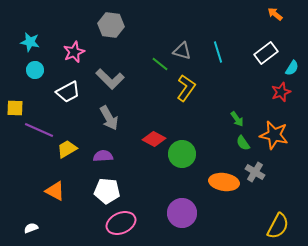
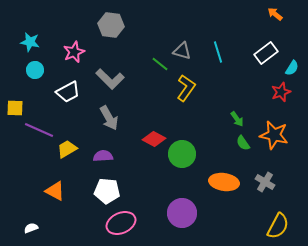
gray cross: moved 10 px right, 10 px down
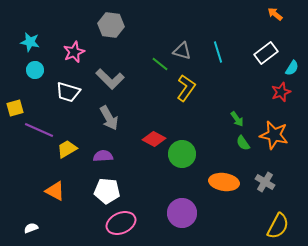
white trapezoid: rotated 45 degrees clockwise
yellow square: rotated 18 degrees counterclockwise
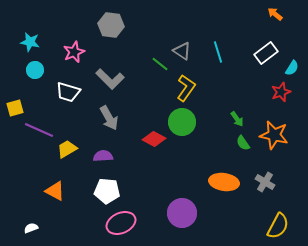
gray triangle: rotated 18 degrees clockwise
green circle: moved 32 px up
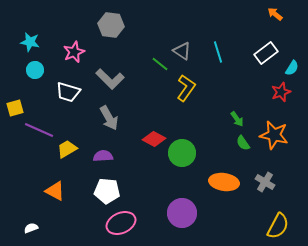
green circle: moved 31 px down
